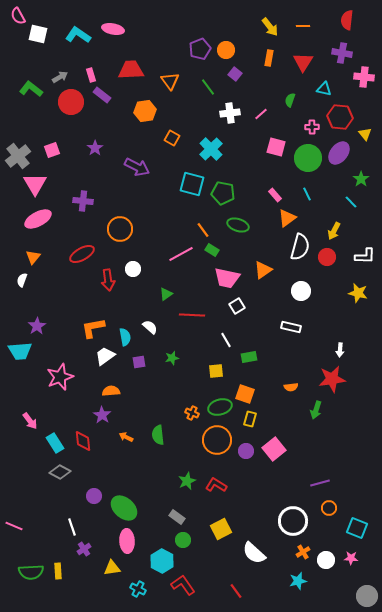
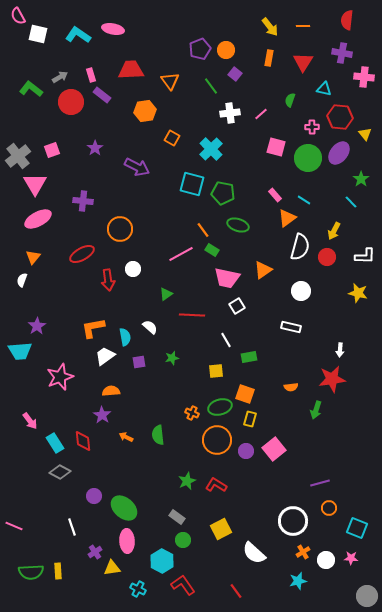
green line at (208, 87): moved 3 px right, 1 px up
cyan line at (307, 194): moved 3 px left, 6 px down; rotated 32 degrees counterclockwise
purple cross at (84, 549): moved 11 px right, 3 px down
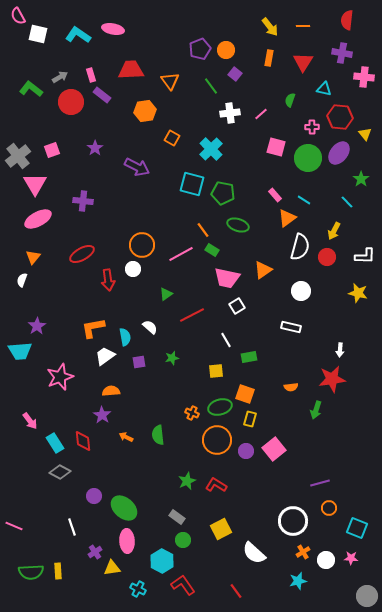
cyan line at (351, 202): moved 4 px left
orange circle at (120, 229): moved 22 px right, 16 px down
red line at (192, 315): rotated 30 degrees counterclockwise
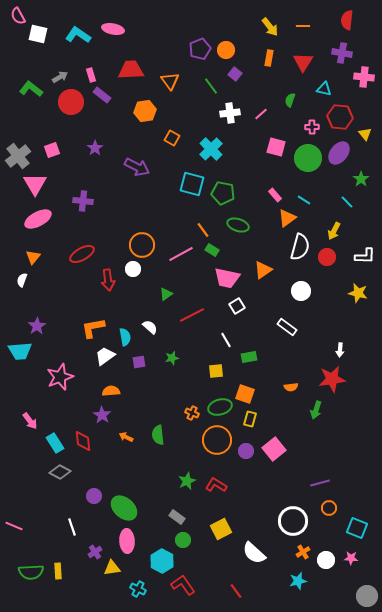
white rectangle at (291, 327): moved 4 px left; rotated 24 degrees clockwise
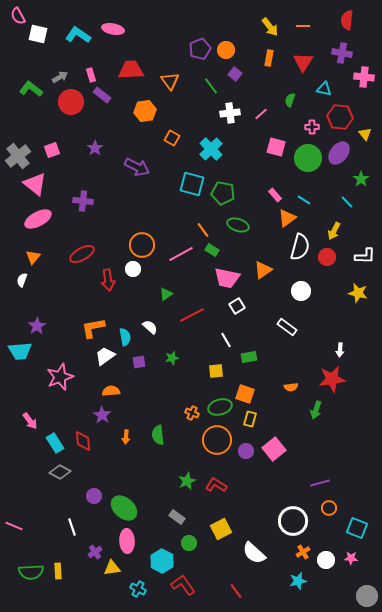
pink triangle at (35, 184): rotated 20 degrees counterclockwise
orange arrow at (126, 437): rotated 112 degrees counterclockwise
green circle at (183, 540): moved 6 px right, 3 px down
